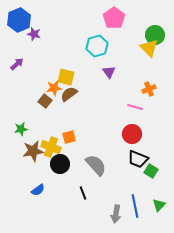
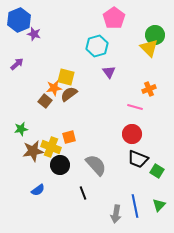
black circle: moved 1 px down
green square: moved 6 px right
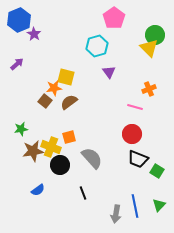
purple star: rotated 16 degrees clockwise
brown semicircle: moved 8 px down
gray semicircle: moved 4 px left, 7 px up
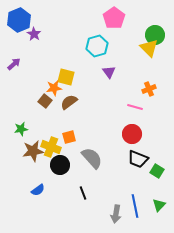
purple arrow: moved 3 px left
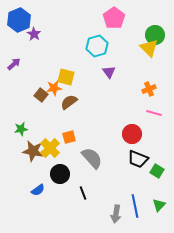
brown square: moved 4 px left, 6 px up
pink line: moved 19 px right, 6 px down
yellow cross: moved 1 px left, 1 px down; rotated 24 degrees clockwise
brown star: rotated 20 degrees clockwise
black circle: moved 9 px down
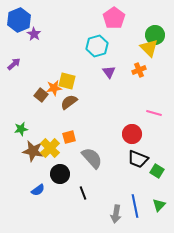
yellow square: moved 1 px right, 4 px down
orange cross: moved 10 px left, 19 px up
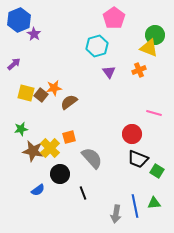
yellow triangle: rotated 24 degrees counterclockwise
yellow square: moved 41 px left, 12 px down
green triangle: moved 5 px left, 2 px up; rotated 40 degrees clockwise
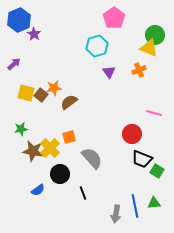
black trapezoid: moved 4 px right
